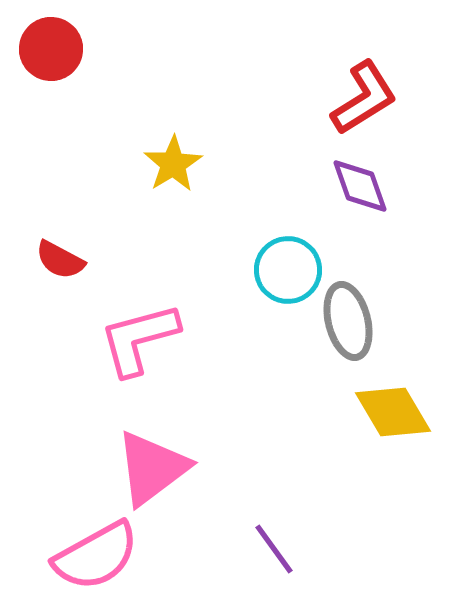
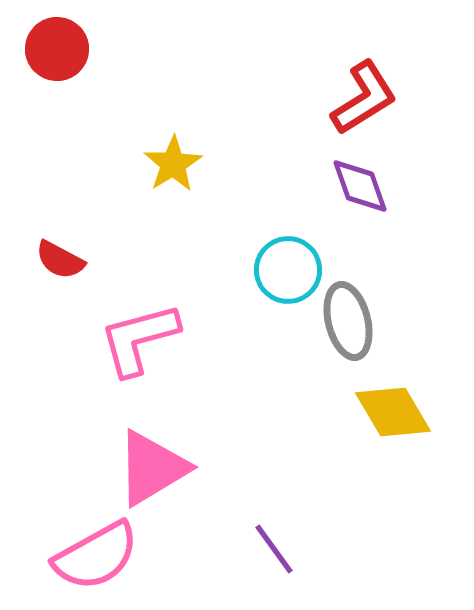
red circle: moved 6 px right
pink triangle: rotated 6 degrees clockwise
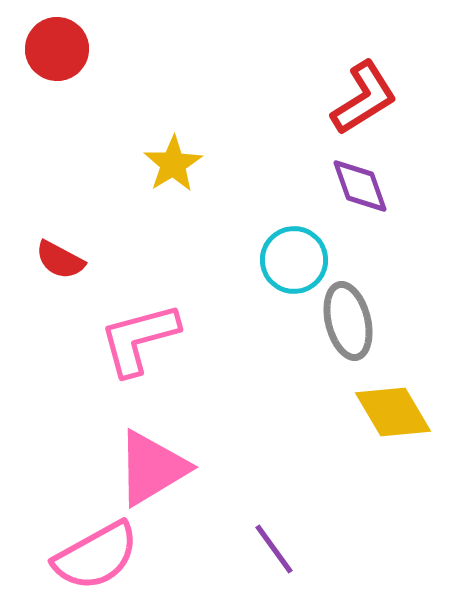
cyan circle: moved 6 px right, 10 px up
